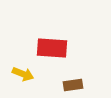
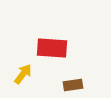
yellow arrow: rotated 75 degrees counterclockwise
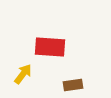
red rectangle: moved 2 px left, 1 px up
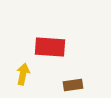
yellow arrow: rotated 25 degrees counterclockwise
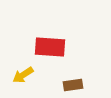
yellow arrow: moved 1 px down; rotated 135 degrees counterclockwise
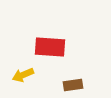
yellow arrow: rotated 10 degrees clockwise
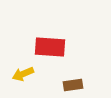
yellow arrow: moved 1 px up
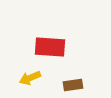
yellow arrow: moved 7 px right, 4 px down
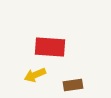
yellow arrow: moved 5 px right, 3 px up
